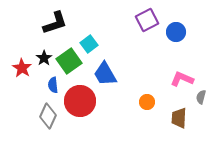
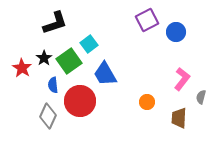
pink L-shape: rotated 105 degrees clockwise
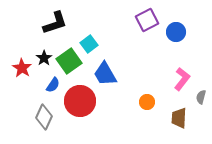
blue semicircle: rotated 140 degrees counterclockwise
gray diamond: moved 4 px left, 1 px down
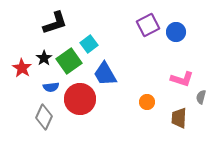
purple square: moved 1 px right, 5 px down
pink L-shape: rotated 70 degrees clockwise
blue semicircle: moved 2 px left, 2 px down; rotated 49 degrees clockwise
red circle: moved 2 px up
